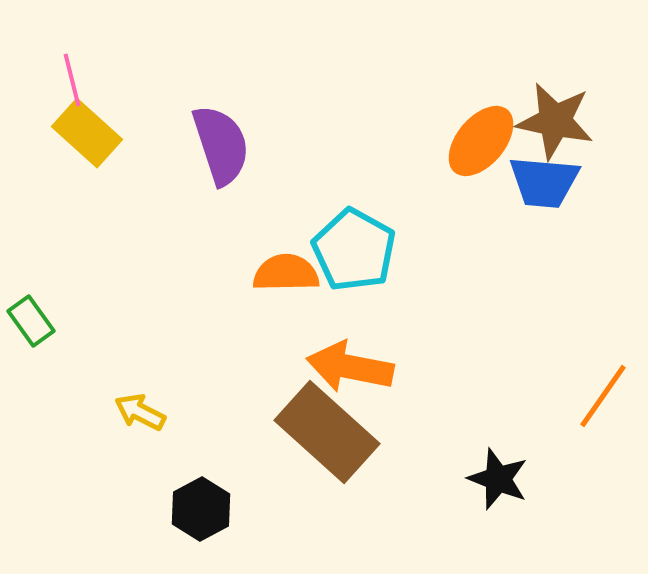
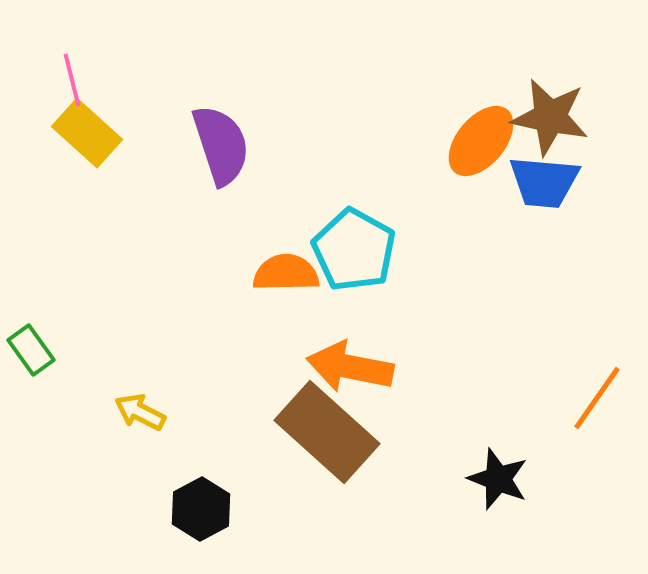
brown star: moved 5 px left, 4 px up
green rectangle: moved 29 px down
orange line: moved 6 px left, 2 px down
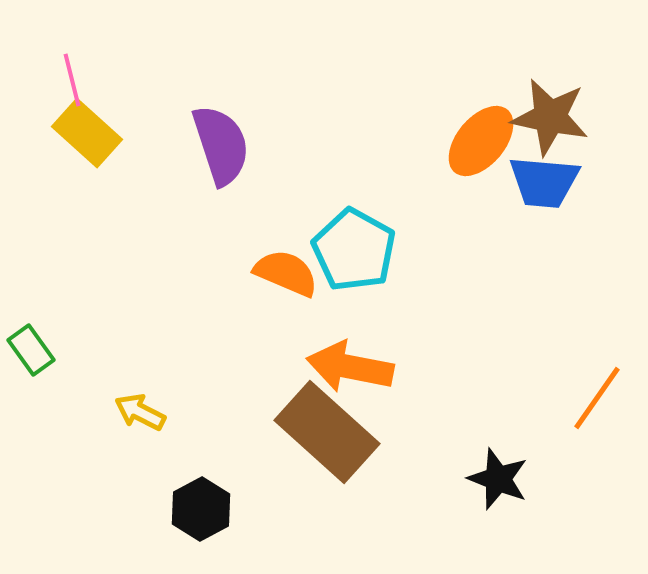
orange semicircle: rotated 24 degrees clockwise
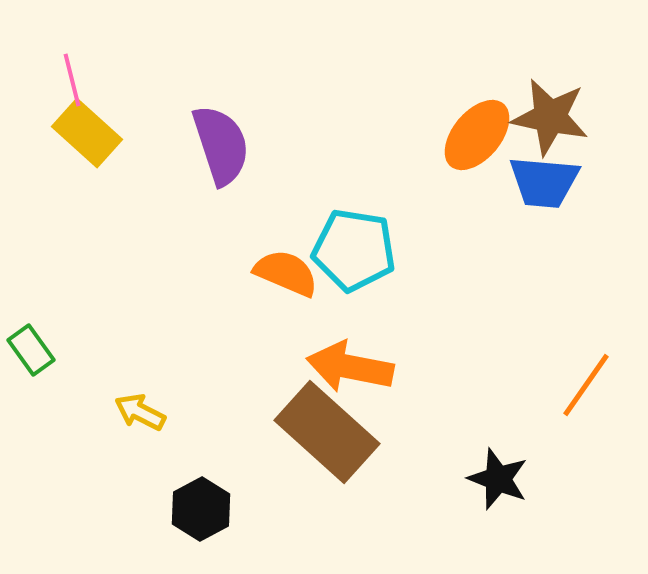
orange ellipse: moved 4 px left, 6 px up
cyan pentagon: rotated 20 degrees counterclockwise
orange line: moved 11 px left, 13 px up
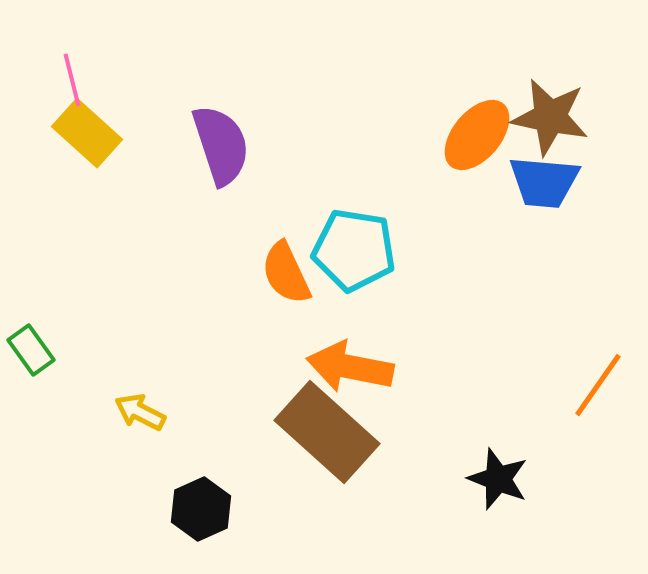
orange semicircle: rotated 138 degrees counterclockwise
orange line: moved 12 px right
black hexagon: rotated 4 degrees clockwise
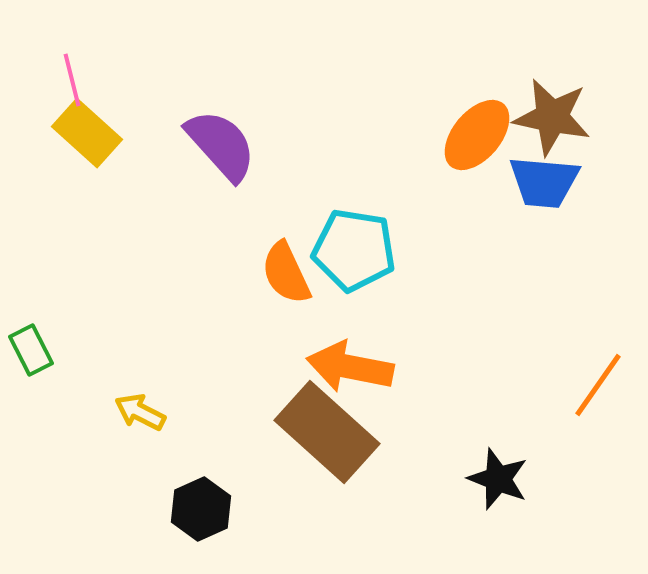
brown star: moved 2 px right
purple semicircle: rotated 24 degrees counterclockwise
green rectangle: rotated 9 degrees clockwise
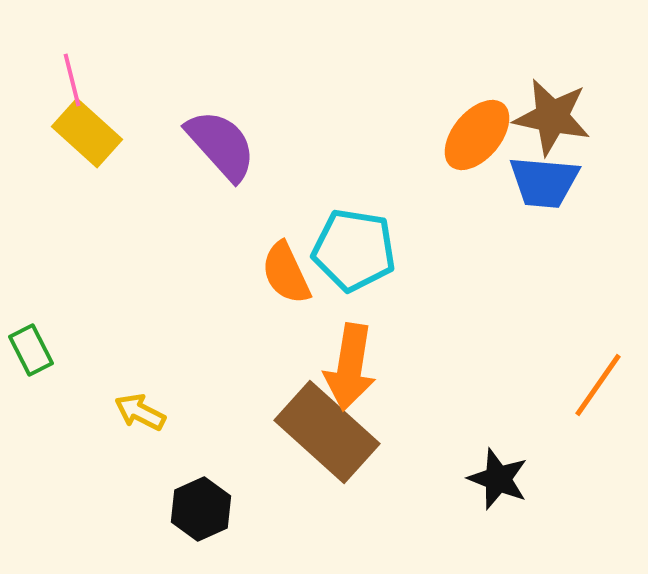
orange arrow: rotated 92 degrees counterclockwise
